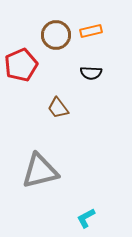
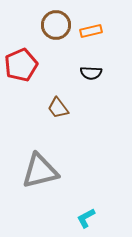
brown circle: moved 10 px up
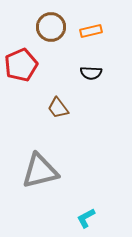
brown circle: moved 5 px left, 2 px down
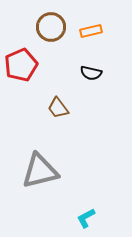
black semicircle: rotated 10 degrees clockwise
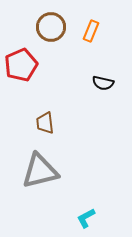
orange rectangle: rotated 55 degrees counterclockwise
black semicircle: moved 12 px right, 10 px down
brown trapezoid: moved 13 px left, 15 px down; rotated 30 degrees clockwise
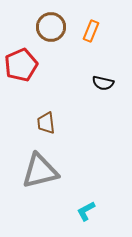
brown trapezoid: moved 1 px right
cyan L-shape: moved 7 px up
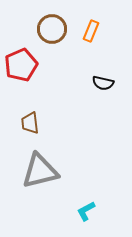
brown circle: moved 1 px right, 2 px down
brown trapezoid: moved 16 px left
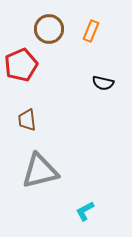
brown circle: moved 3 px left
brown trapezoid: moved 3 px left, 3 px up
cyan L-shape: moved 1 px left
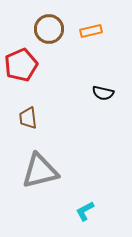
orange rectangle: rotated 55 degrees clockwise
black semicircle: moved 10 px down
brown trapezoid: moved 1 px right, 2 px up
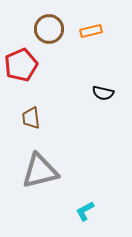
brown trapezoid: moved 3 px right
